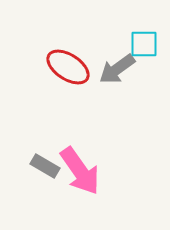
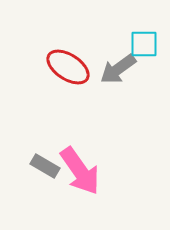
gray arrow: moved 1 px right
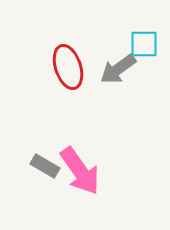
red ellipse: rotated 39 degrees clockwise
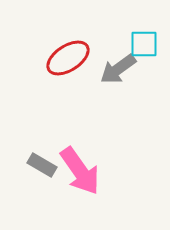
red ellipse: moved 9 px up; rotated 75 degrees clockwise
gray rectangle: moved 3 px left, 1 px up
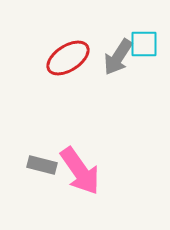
gray arrow: moved 12 px up; rotated 21 degrees counterclockwise
gray rectangle: rotated 16 degrees counterclockwise
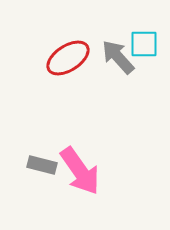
gray arrow: rotated 105 degrees clockwise
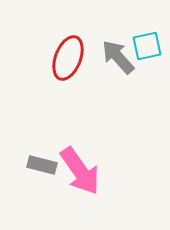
cyan square: moved 3 px right, 2 px down; rotated 12 degrees counterclockwise
red ellipse: rotated 36 degrees counterclockwise
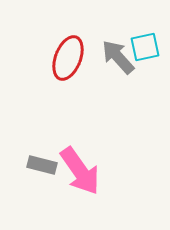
cyan square: moved 2 px left, 1 px down
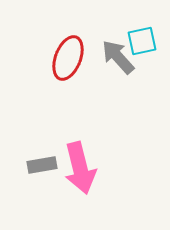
cyan square: moved 3 px left, 6 px up
gray rectangle: rotated 24 degrees counterclockwise
pink arrow: moved 3 px up; rotated 21 degrees clockwise
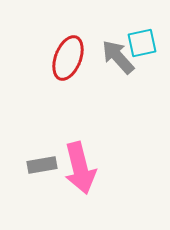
cyan square: moved 2 px down
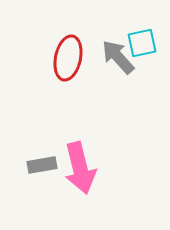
red ellipse: rotated 9 degrees counterclockwise
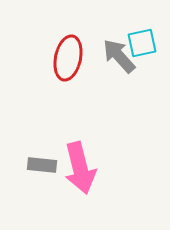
gray arrow: moved 1 px right, 1 px up
gray rectangle: rotated 16 degrees clockwise
